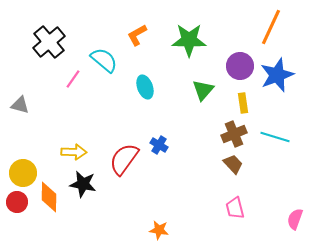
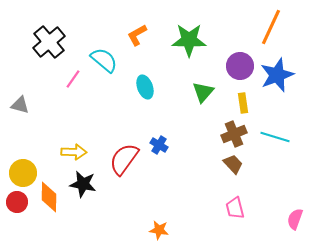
green triangle: moved 2 px down
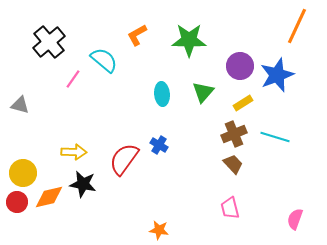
orange line: moved 26 px right, 1 px up
cyan ellipse: moved 17 px right, 7 px down; rotated 15 degrees clockwise
yellow rectangle: rotated 66 degrees clockwise
orange diamond: rotated 76 degrees clockwise
pink trapezoid: moved 5 px left
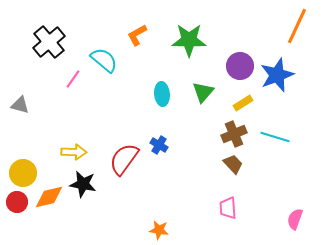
pink trapezoid: moved 2 px left; rotated 10 degrees clockwise
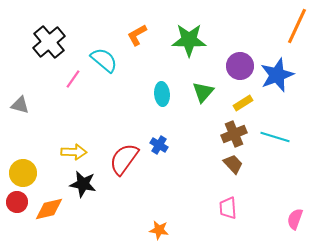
orange diamond: moved 12 px down
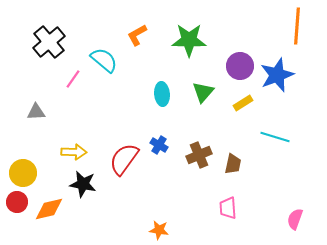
orange line: rotated 21 degrees counterclockwise
gray triangle: moved 16 px right, 7 px down; rotated 18 degrees counterclockwise
brown cross: moved 35 px left, 21 px down
brown trapezoid: rotated 55 degrees clockwise
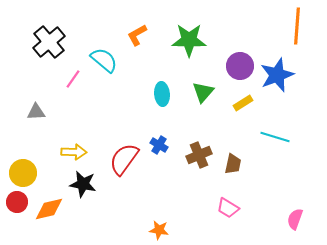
pink trapezoid: rotated 55 degrees counterclockwise
